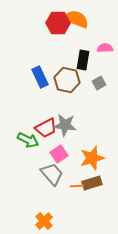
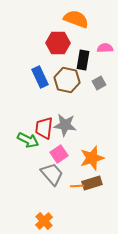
red hexagon: moved 20 px down
red trapezoid: moved 2 px left; rotated 125 degrees clockwise
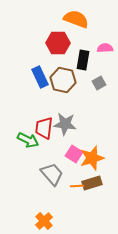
brown hexagon: moved 4 px left
gray star: moved 1 px up
pink square: moved 15 px right; rotated 24 degrees counterclockwise
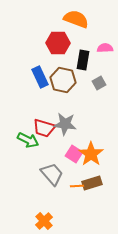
red trapezoid: rotated 80 degrees counterclockwise
orange star: moved 1 px left, 4 px up; rotated 20 degrees counterclockwise
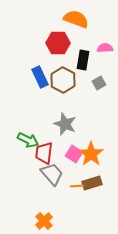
brown hexagon: rotated 15 degrees clockwise
gray star: rotated 15 degrees clockwise
red trapezoid: moved 25 px down; rotated 80 degrees clockwise
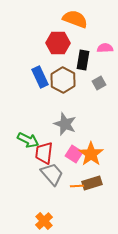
orange semicircle: moved 1 px left
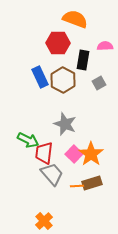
pink semicircle: moved 2 px up
pink square: rotated 12 degrees clockwise
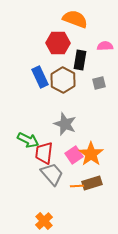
black rectangle: moved 3 px left
gray square: rotated 16 degrees clockwise
pink square: moved 1 px down; rotated 12 degrees clockwise
